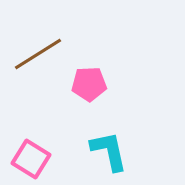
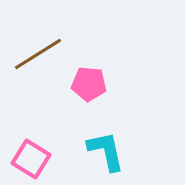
pink pentagon: rotated 8 degrees clockwise
cyan L-shape: moved 3 px left
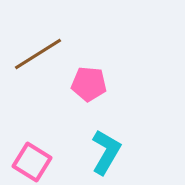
cyan L-shape: moved 1 px down; rotated 42 degrees clockwise
pink square: moved 1 px right, 3 px down
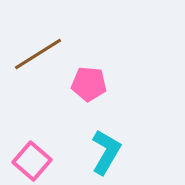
pink square: moved 1 px up; rotated 9 degrees clockwise
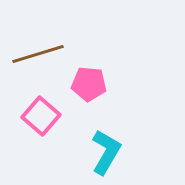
brown line: rotated 15 degrees clockwise
pink square: moved 9 px right, 45 px up
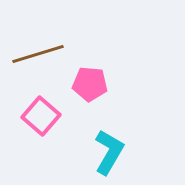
pink pentagon: moved 1 px right
cyan L-shape: moved 3 px right
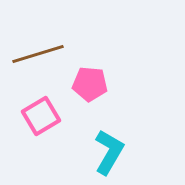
pink square: rotated 18 degrees clockwise
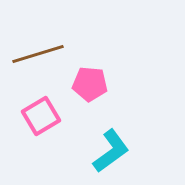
cyan L-shape: moved 2 px right, 1 px up; rotated 24 degrees clockwise
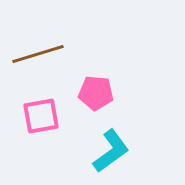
pink pentagon: moved 6 px right, 9 px down
pink square: rotated 21 degrees clockwise
